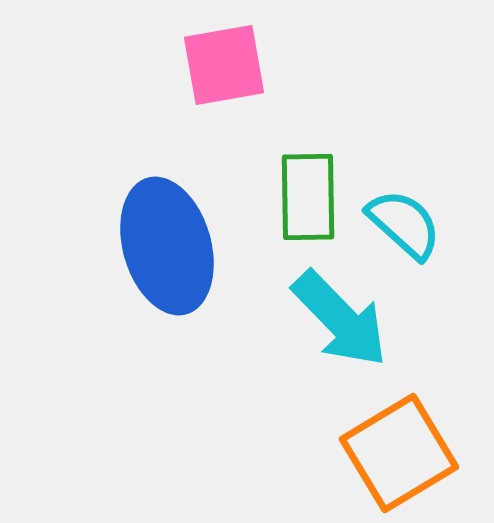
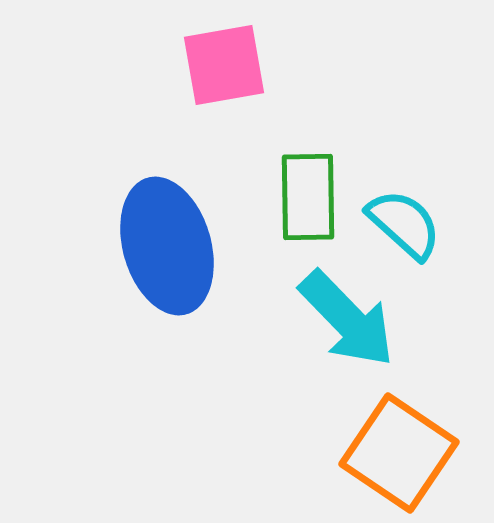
cyan arrow: moved 7 px right
orange square: rotated 25 degrees counterclockwise
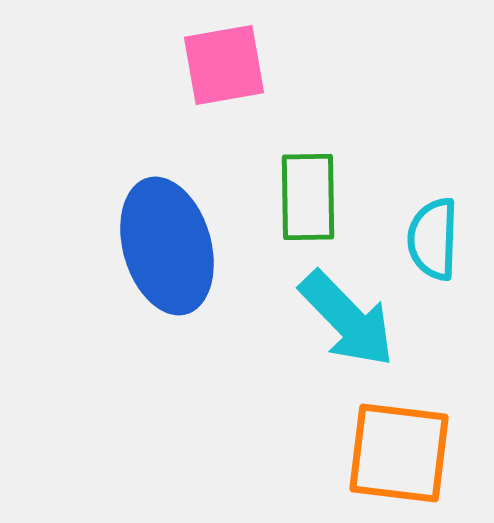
cyan semicircle: moved 29 px right, 15 px down; rotated 130 degrees counterclockwise
orange square: rotated 27 degrees counterclockwise
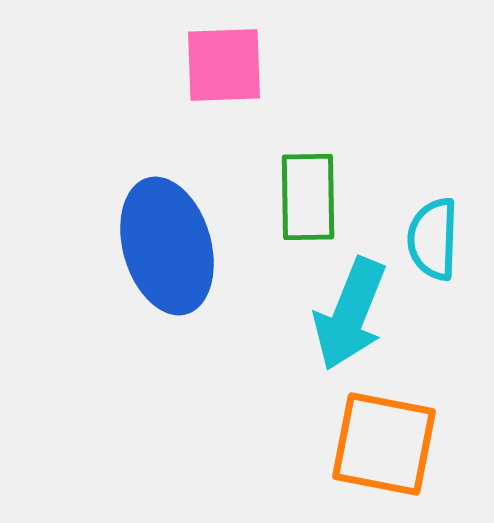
pink square: rotated 8 degrees clockwise
cyan arrow: moved 3 px right, 5 px up; rotated 66 degrees clockwise
orange square: moved 15 px left, 9 px up; rotated 4 degrees clockwise
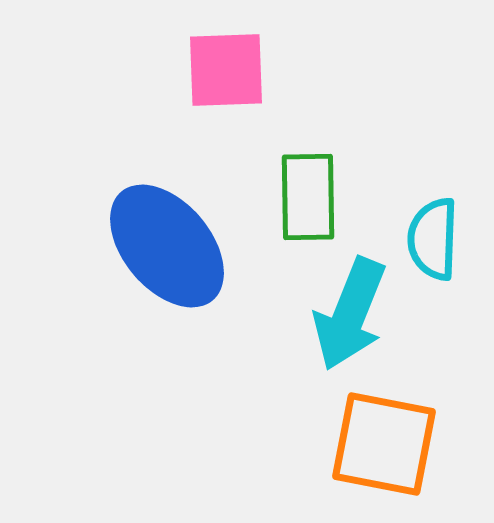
pink square: moved 2 px right, 5 px down
blue ellipse: rotated 24 degrees counterclockwise
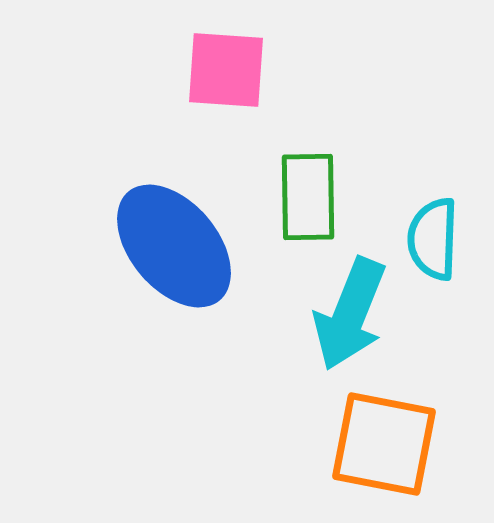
pink square: rotated 6 degrees clockwise
blue ellipse: moved 7 px right
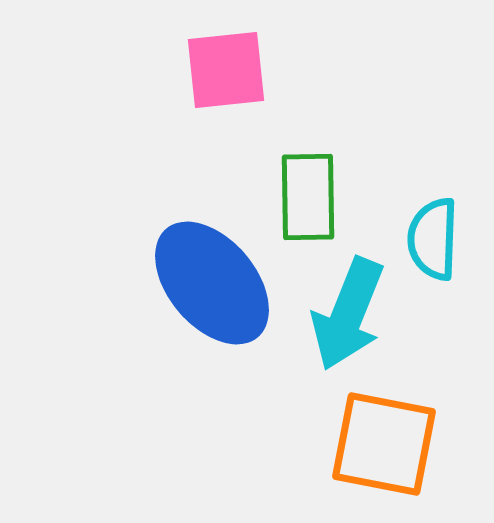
pink square: rotated 10 degrees counterclockwise
blue ellipse: moved 38 px right, 37 px down
cyan arrow: moved 2 px left
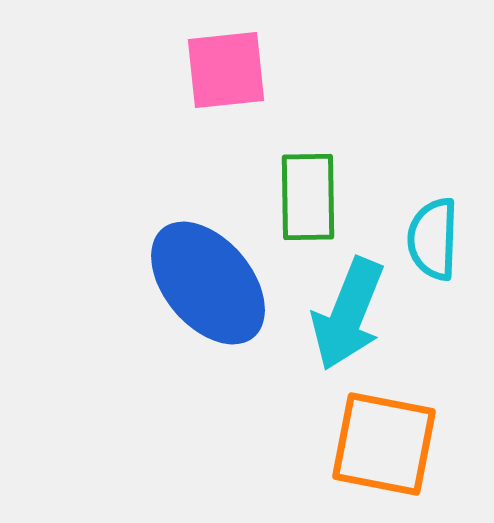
blue ellipse: moved 4 px left
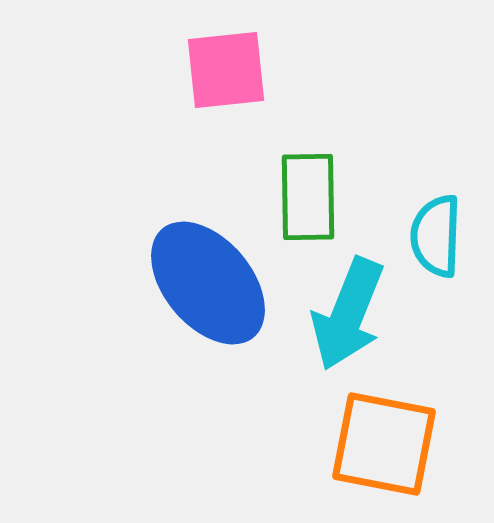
cyan semicircle: moved 3 px right, 3 px up
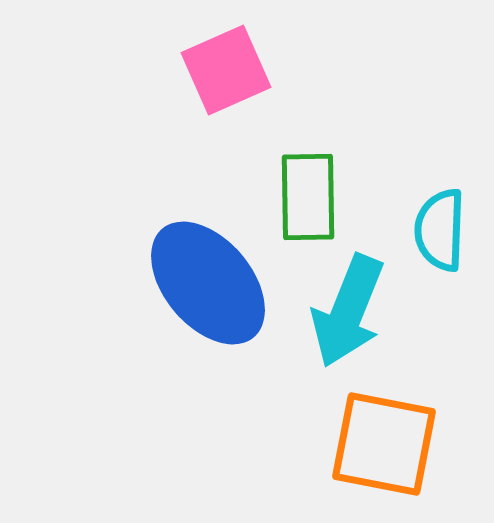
pink square: rotated 18 degrees counterclockwise
cyan semicircle: moved 4 px right, 6 px up
cyan arrow: moved 3 px up
